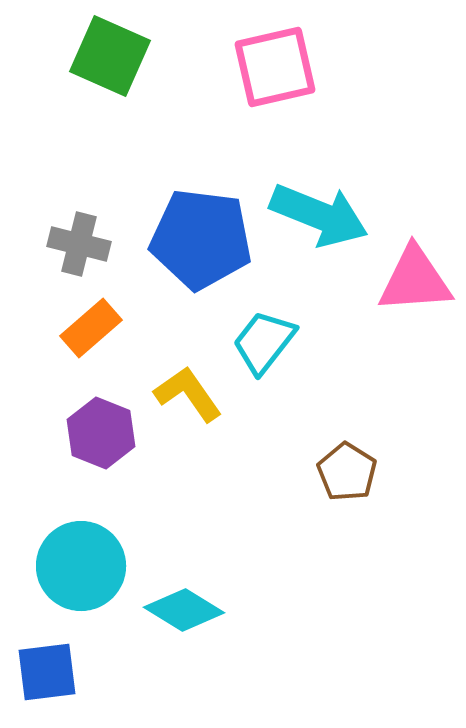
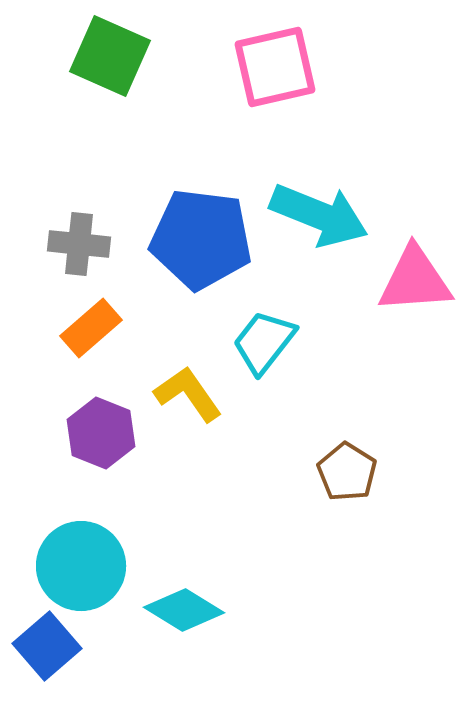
gray cross: rotated 8 degrees counterclockwise
blue square: moved 26 px up; rotated 34 degrees counterclockwise
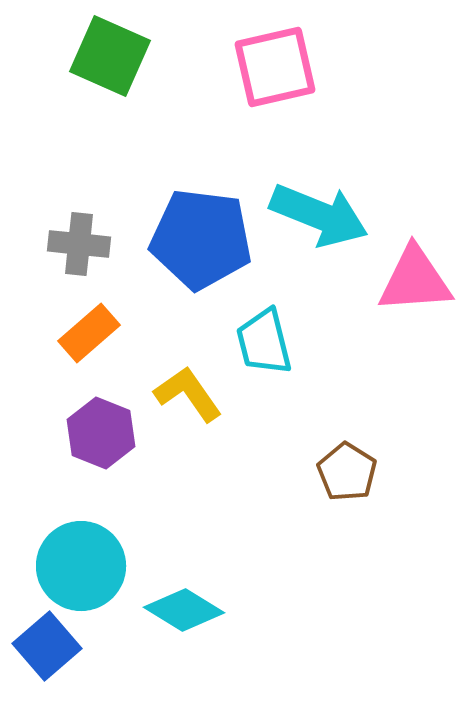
orange rectangle: moved 2 px left, 5 px down
cyan trapezoid: rotated 52 degrees counterclockwise
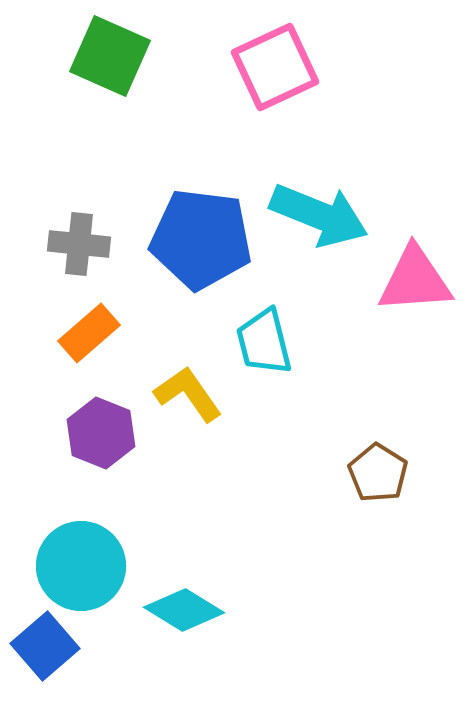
pink square: rotated 12 degrees counterclockwise
brown pentagon: moved 31 px right, 1 px down
blue square: moved 2 px left
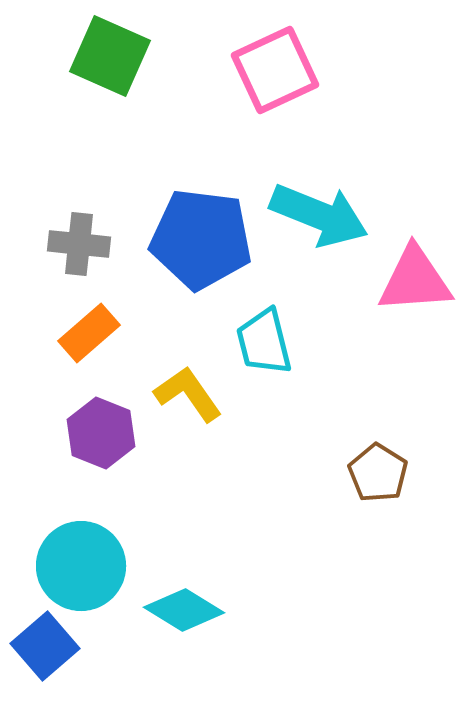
pink square: moved 3 px down
